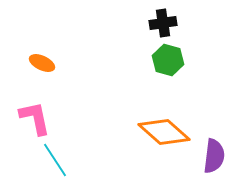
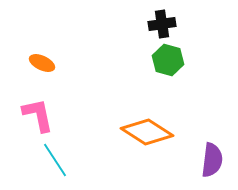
black cross: moved 1 px left, 1 px down
pink L-shape: moved 3 px right, 3 px up
orange diamond: moved 17 px left; rotated 9 degrees counterclockwise
purple semicircle: moved 2 px left, 4 px down
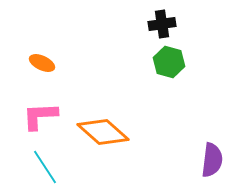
green hexagon: moved 1 px right, 2 px down
pink L-shape: moved 2 px right, 1 px down; rotated 81 degrees counterclockwise
orange diamond: moved 44 px left; rotated 9 degrees clockwise
cyan line: moved 10 px left, 7 px down
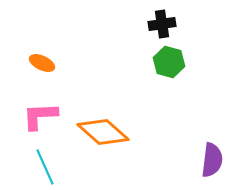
cyan line: rotated 9 degrees clockwise
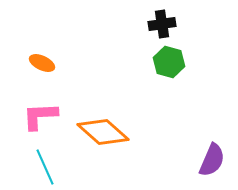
purple semicircle: rotated 16 degrees clockwise
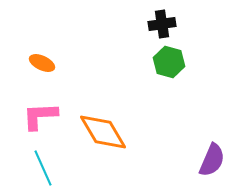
orange diamond: rotated 18 degrees clockwise
cyan line: moved 2 px left, 1 px down
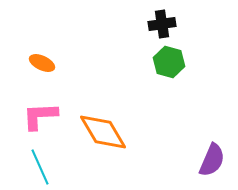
cyan line: moved 3 px left, 1 px up
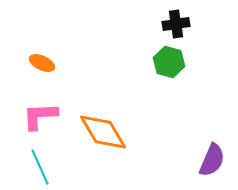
black cross: moved 14 px right
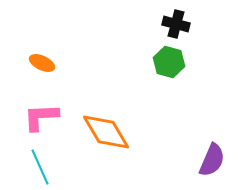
black cross: rotated 24 degrees clockwise
pink L-shape: moved 1 px right, 1 px down
orange diamond: moved 3 px right
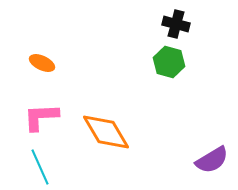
purple semicircle: rotated 36 degrees clockwise
